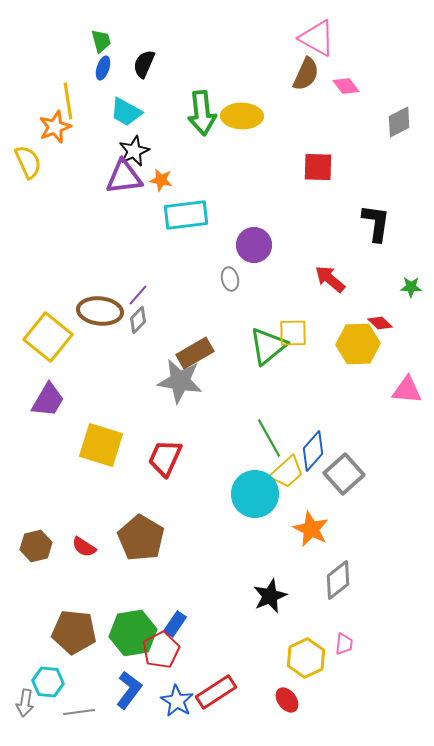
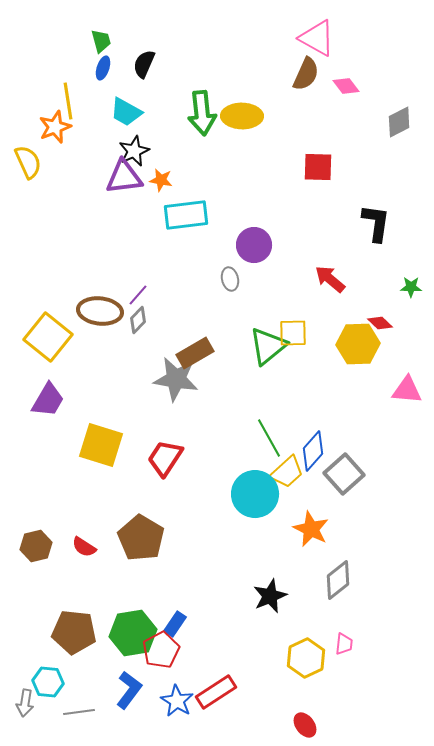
gray star at (180, 381): moved 4 px left, 2 px up
red trapezoid at (165, 458): rotated 9 degrees clockwise
red ellipse at (287, 700): moved 18 px right, 25 px down
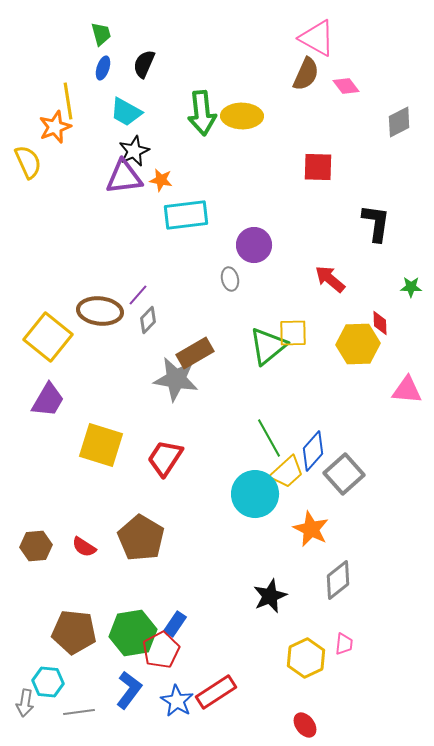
green trapezoid at (101, 41): moved 7 px up
gray diamond at (138, 320): moved 10 px right
red diamond at (380, 323): rotated 45 degrees clockwise
brown hexagon at (36, 546): rotated 8 degrees clockwise
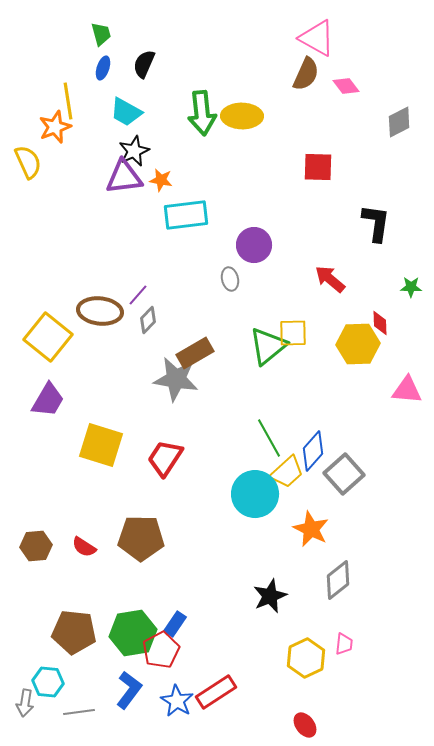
brown pentagon at (141, 538): rotated 30 degrees counterclockwise
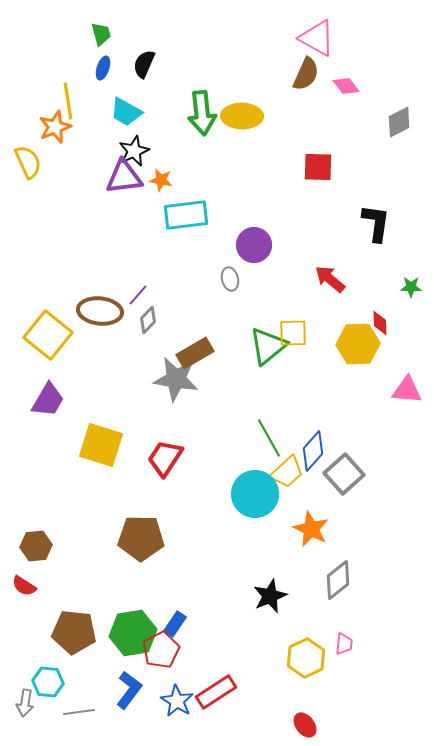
yellow square at (48, 337): moved 2 px up
red semicircle at (84, 547): moved 60 px left, 39 px down
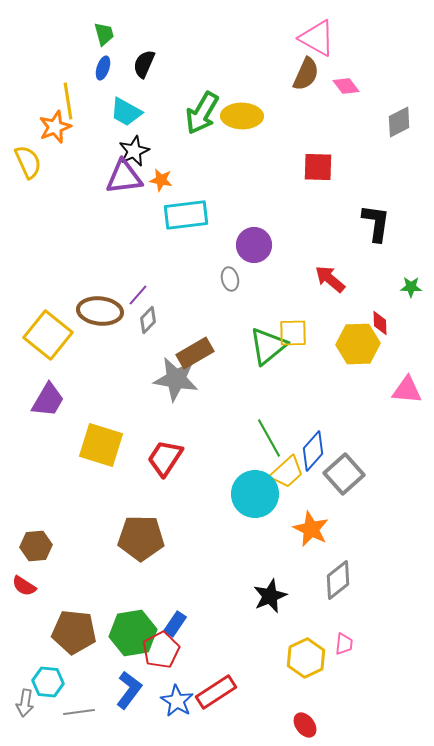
green trapezoid at (101, 34): moved 3 px right
green arrow at (202, 113): rotated 36 degrees clockwise
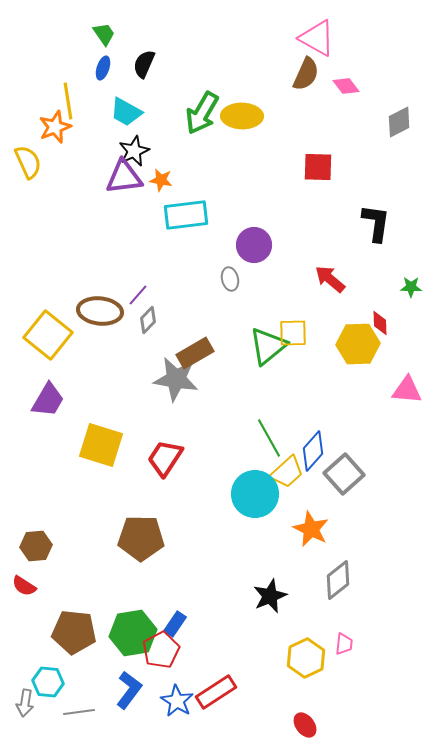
green trapezoid at (104, 34): rotated 20 degrees counterclockwise
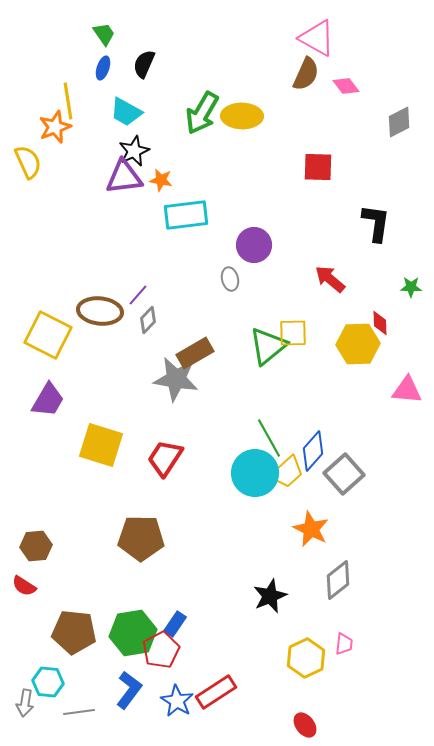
yellow square at (48, 335): rotated 12 degrees counterclockwise
cyan circle at (255, 494): moved 21 px up
